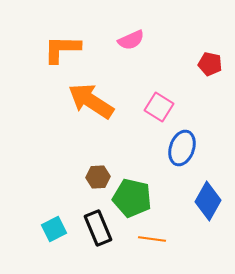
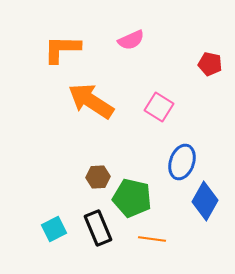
blue ellipse: moved 14 px down
blue diamond: moved 3 px left
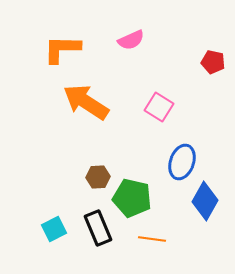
red pentagon: moved 3 px right, 2 px up
orange arrow: moved 5 px left, 1 px down
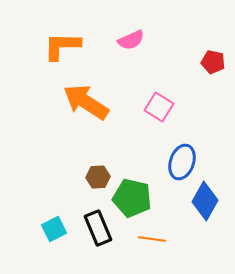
orange L-shape: moved 3 px up
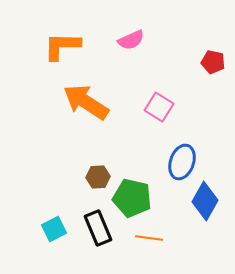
orange line: moved 3 px left, 1 px up
